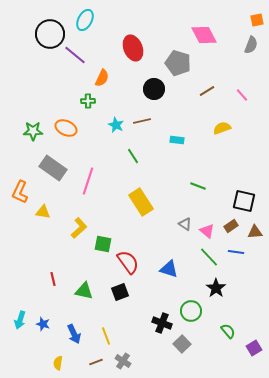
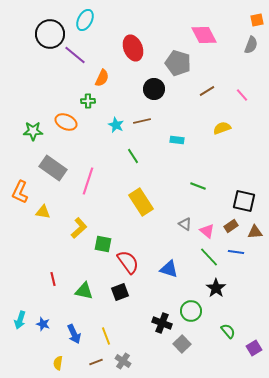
orange ellipse at (66, 128): moved 6 px up
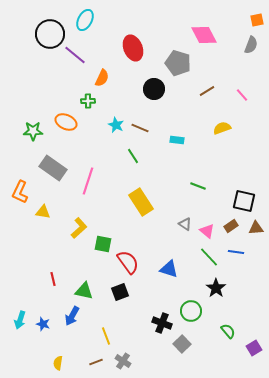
brown line at (142, 121): moved 2 px left, 7 px down; rotated 36 degrees clockwise
brown triangle at (255, 232): moved 1 px right, 4 px up
blue arrow at (74, 334): moved 2 px left, 18 px up; rotated 54 degrees clockwise
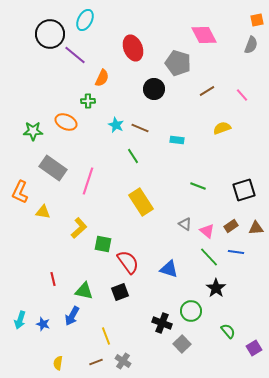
black square at (244, 201): moved 11 px up; rotated 30 degrees counterclockwise
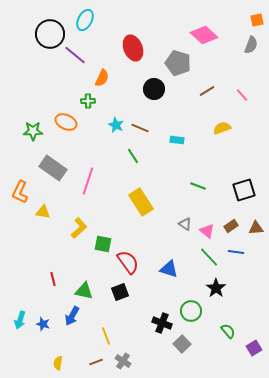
pink diamond at (204, 35): rotated 20 degrees counterclockwise
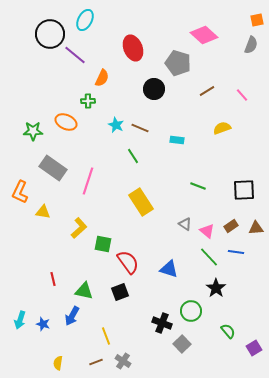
black square at (244, 190): rotated 15 degrees clockwise
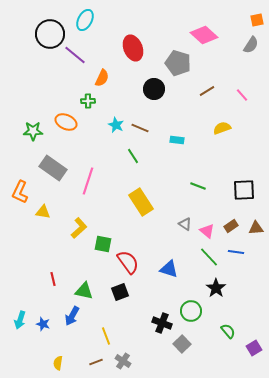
gray semicircle at (251, 45): rotated 12 degrees clockwise
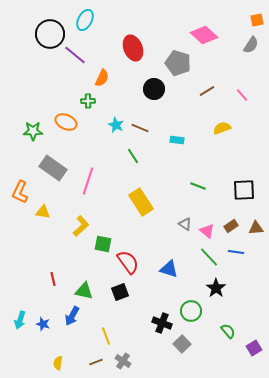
yellow L-shape at (79, 228): moved 2 px right, 2 px up
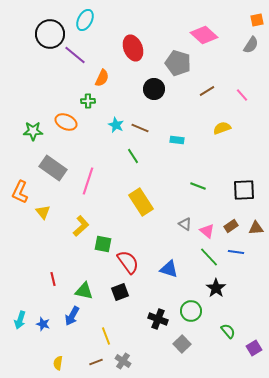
yellow triangle at (43, 212): rotated 42 degrees clockwise
black cross at (162, 323): moved 4 px left, 4 px up
